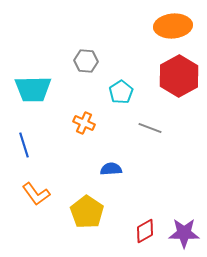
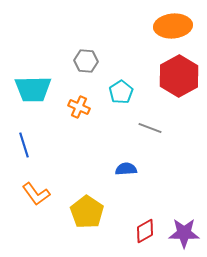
orange cross: moved 5 px left, 16 px up
blue semicircle: moved 15 px right
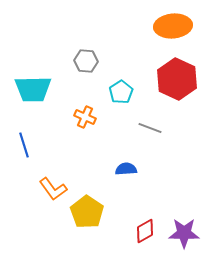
red hexagon: moved 2 px left, 3 px down; rotated 6 degrees counterclockwise
orange cross: moved 6 px right, 10 px down
orange L-shape: moved 17 px right, 5 px up
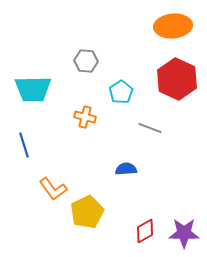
orange cross: rotated 10 degrees counterclockwise
yellow pentagon: rotated 12 degrees clockwise
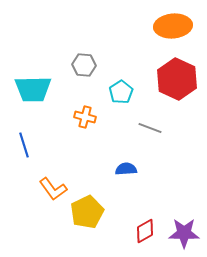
gray hexagon: moved 2 px left, 4 px down
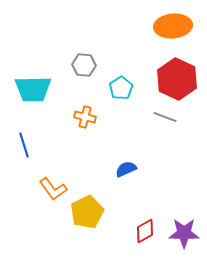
cyan pentagon: moved 4 px up
gray line: moved 15 px right, 11 px up
blue semicircle: rotated 20 degrees counterclockwise
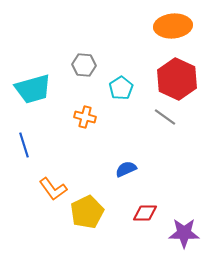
cyan trapezoid: rotated 15 degrees counterclockwise
gray line: rotated 15 degrees clockwise
red diamond: moved 18 px up; rotated 30 degrees clockwise
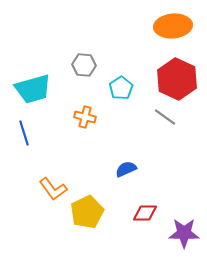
blue line: moved 12 px up
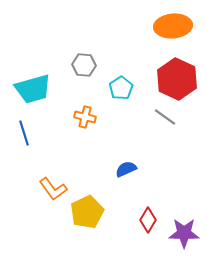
red diamond: moved 3 px right, 7 px down; rotated 60 degrees counterclockwise
